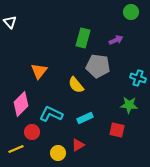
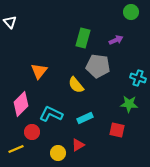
green star: moved 1 px up
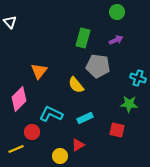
green circle: moved 14 px left
pink diamond: moved 2 px left, 5 px up
yellow circle: moved 2 px right, 3 px down
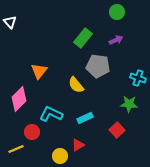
green rectangle: rotated 24 degrees clockwise
red square: rotated 35 degrees clockwise
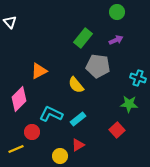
orange triangle: rotated 24 degrees clockwise
cyan rectangle: moved 7 px left, 1 px down; rotated 14 degrees counterclockwise
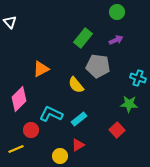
orange triangle: moved 2 px right, 2 px up
cyan rectangle: moved 1 px right
red circle: moved 1 px left, 2 px up
